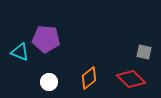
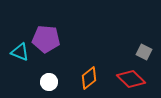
gray square: rotated 14 degrees clockwise
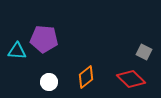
purple pentagon: moved 2 px left
cyan triangle: moved 3 px left, 1 px up; rotated 18 degrees counterclockwise
orange diamond: moved 3 px left, 1 px up
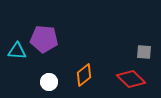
gray square: rotated 21 degrees counterclockwise
orange diamond: moved 2 px left, 2 px up
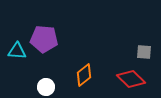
white circle: moved 3 px left, 5 px down
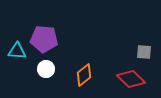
white circle: moved 18 px up
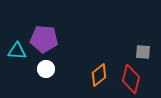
gray square: moved 1 px left
orange diamond: moved 15 px right
red diamond: rotated 60 degrees clockwise
